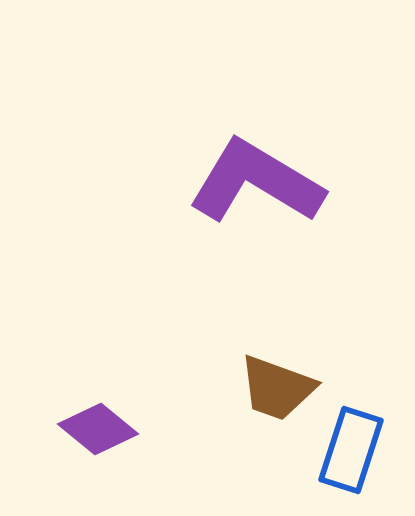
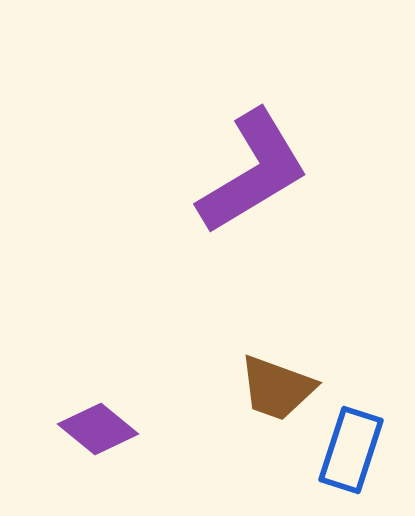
purple L-shape: moved 3 px left, 10 px up; rotated 118 degrees clockwise
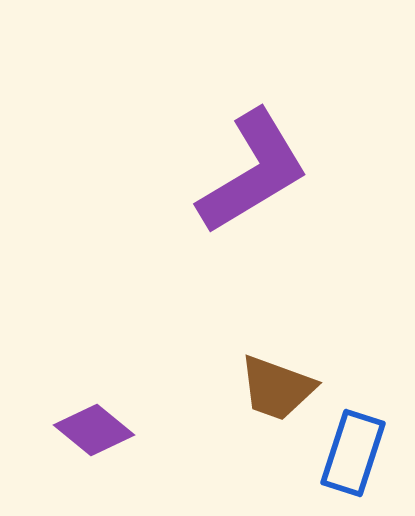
purple diamond: moved 4 px left, 1 px down
blue rectangle: moved 2 px right, 3 px down
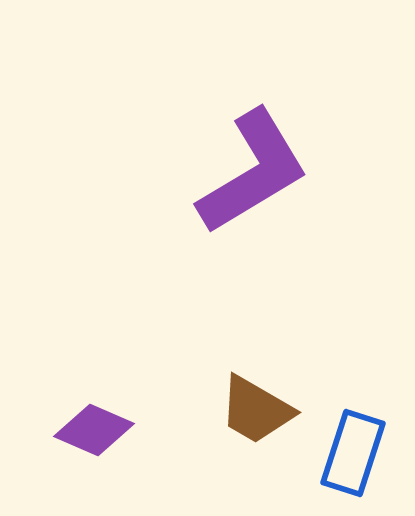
brown trapezoid: moved 21 px left, 22 px down; rotated 10 degrees clockwise
purple diamond: rotated 16 degrees counterclockwise
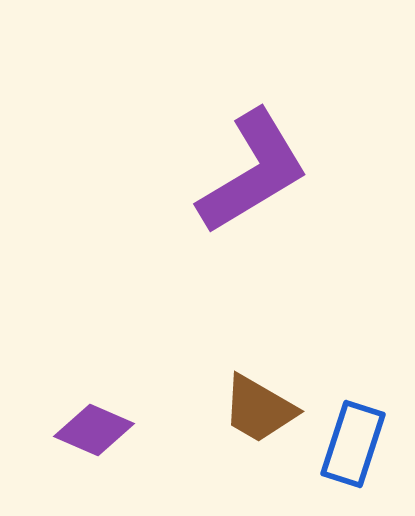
brown trapezoid: moved 3 px right, 1 px up
blue rectangle: moved 9 px up
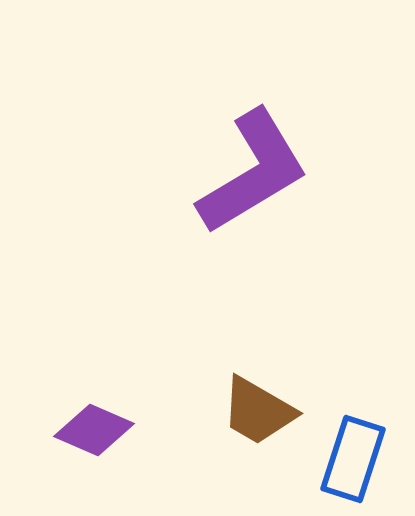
brown trapezoid: moved 1 px left, 2 px down
blue rectangle: moved 15 px down
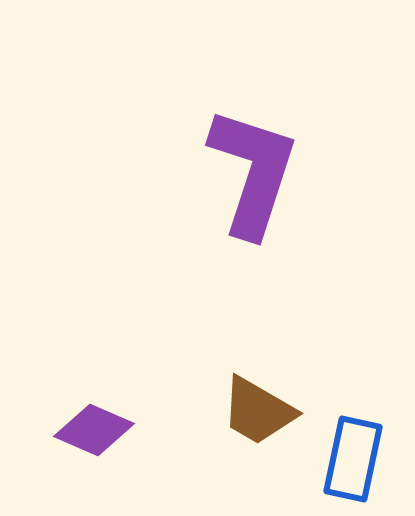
purple L-shape: rotated 41 degrees counterclockwise
blue rectangle: rotated 6 degrees counterclockwise
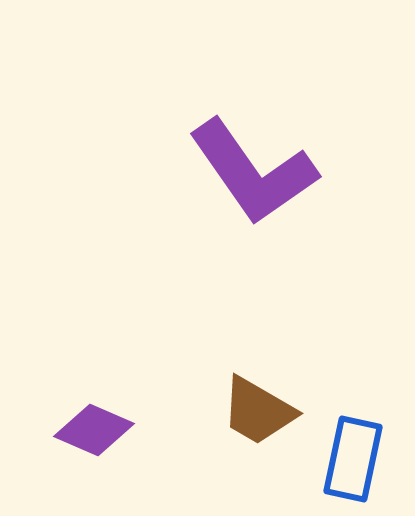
purple L-shape: rotated 127 degrees clockwise
